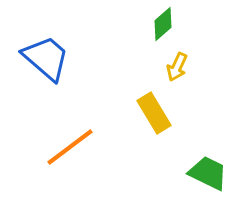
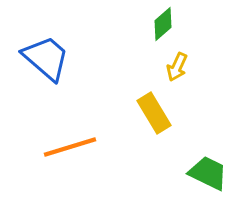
orange line: rotated 20 degrees clockwise
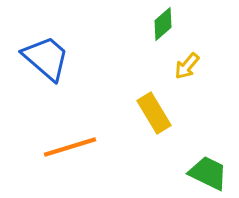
yellow arrow: moved 10 px right, 1 px up; rotated 16 degrees clockwise
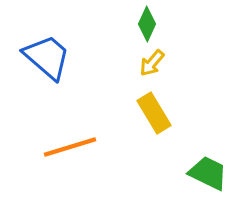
green diamond: moved 16 px left; rotated 24 degrees counterclockwise
blue trapezoid: moved 1 px right, 1 px up
yellow arrow: moved 35 px left, 3 px up
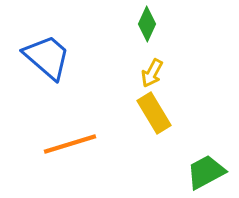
yellow arrow: moved 10 px down; rotated 12 degrees counterclockwise
orange line: moved 3 px up
green trapezoid: moved 2 px left, 1 px up; rotated 54 degrees counterclockwise
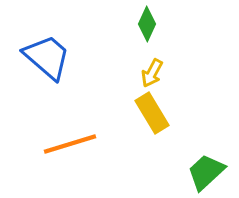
yellow rectangle: moved 2 px left
green trapezoid: rotated 15 degrees counterclockwise
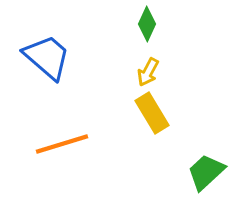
yellow arrow: moved 4 px left, 1 px up
orange line: moved 8 px left
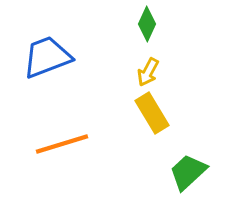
blue trapezoid: rotated 62 degrees counterclockwise
green trapezoid: moved 18 px left
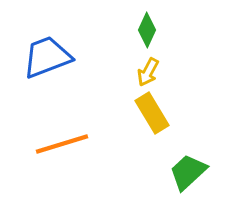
green diamond: moved 6 px down
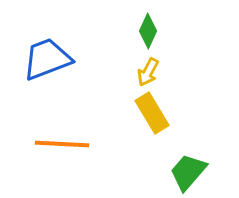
green diamond: moved 1 px right, 1 px down
blue trapezoid: moved 2 px down
orange line: rotated 20 degrees clockwise
green trapezoid: rotated 6 degrees counterclockwise
